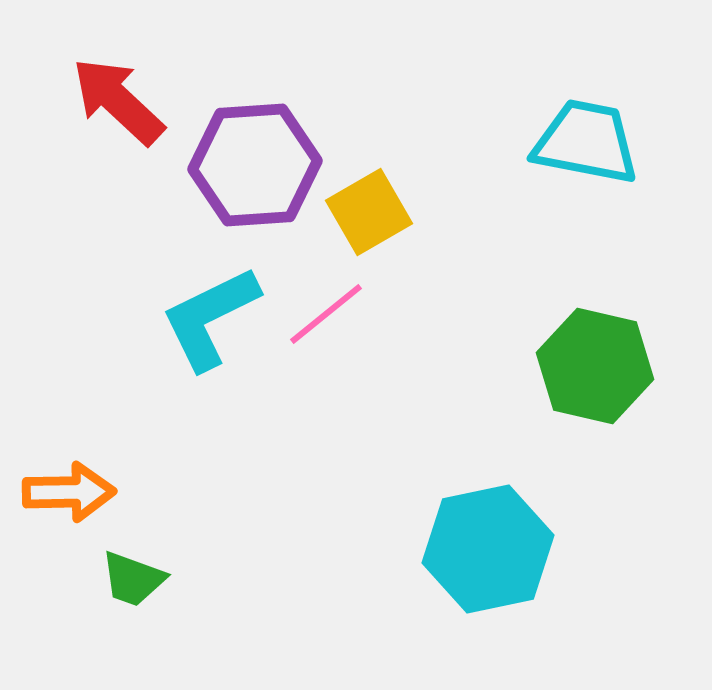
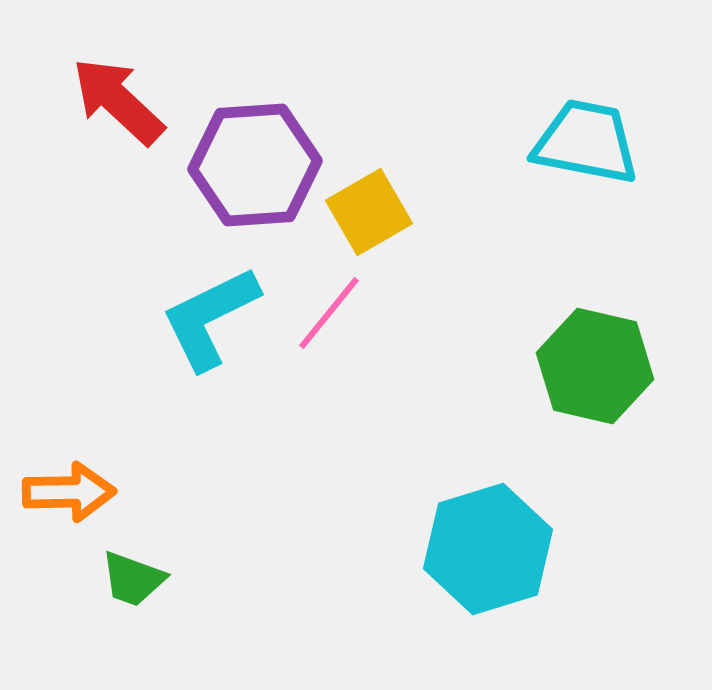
pink line: moved 3 px right, 1 px up; rotated 12 degrees counterclockwise
cyan hexagon: rotated 5 degrees counterclockwise
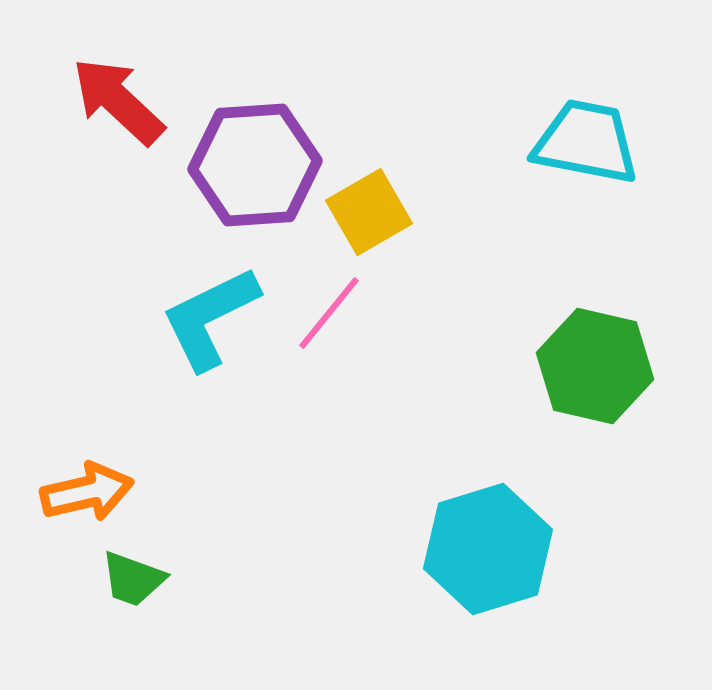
orange arrow: moved 18 px right; rotated 12 degrees counterclockwise
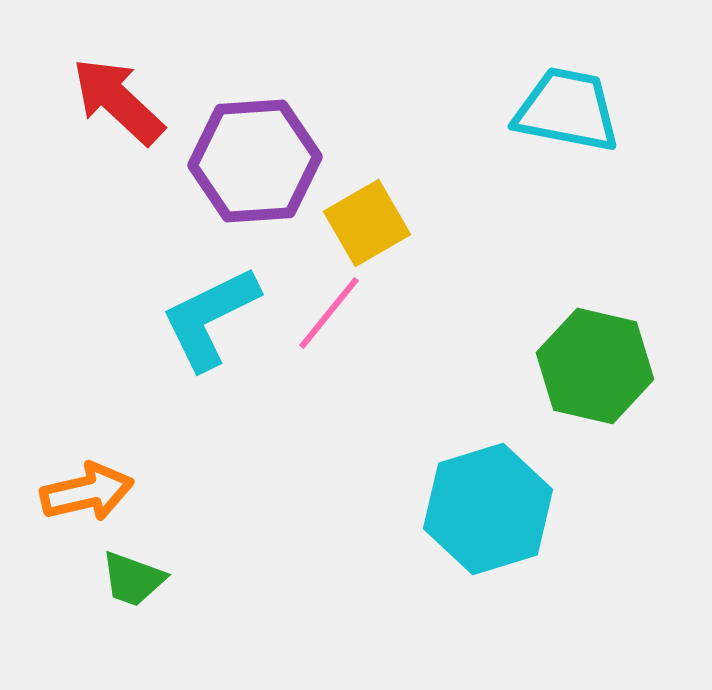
cyan trapezoid: moved 19 px left, 32 px up
purple hexagon: moved 4 px up
yellow square: moved 2 px left, 11 px down
cyan hexagon: moved 40 px up
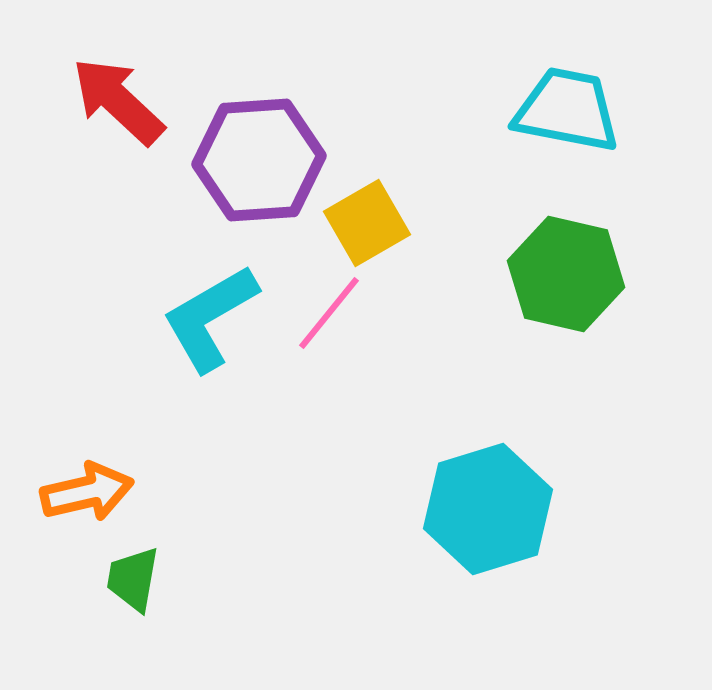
purple hexagon: moved 4 px right, 1 px up
cyan L-shape: rotated 4 degrees counterclockwise
green hexagon: moved 29 px left, 92 px up
green trapezoid: rotated 80 degrees clockwise
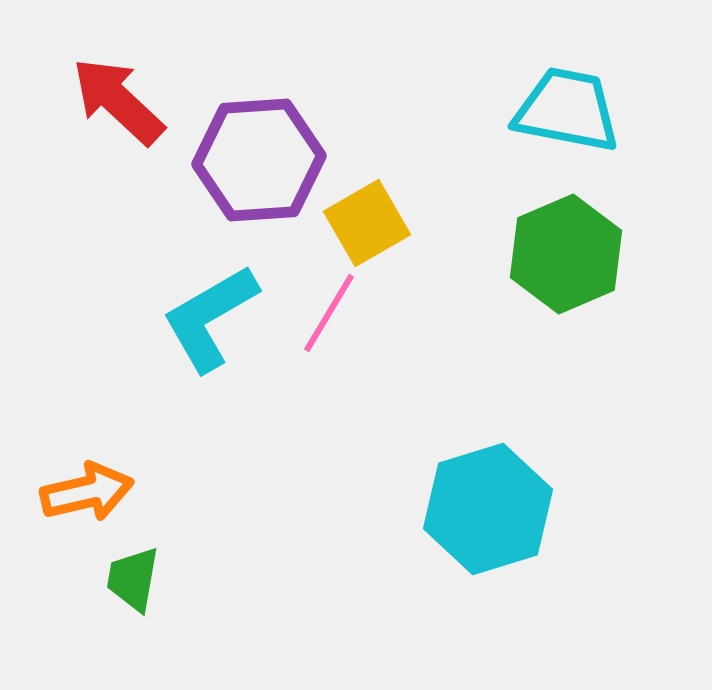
green hexagon: moved 20 px up; rotated 24 degrees clockwise
pink line: rotated 8 degrees counterclockwise
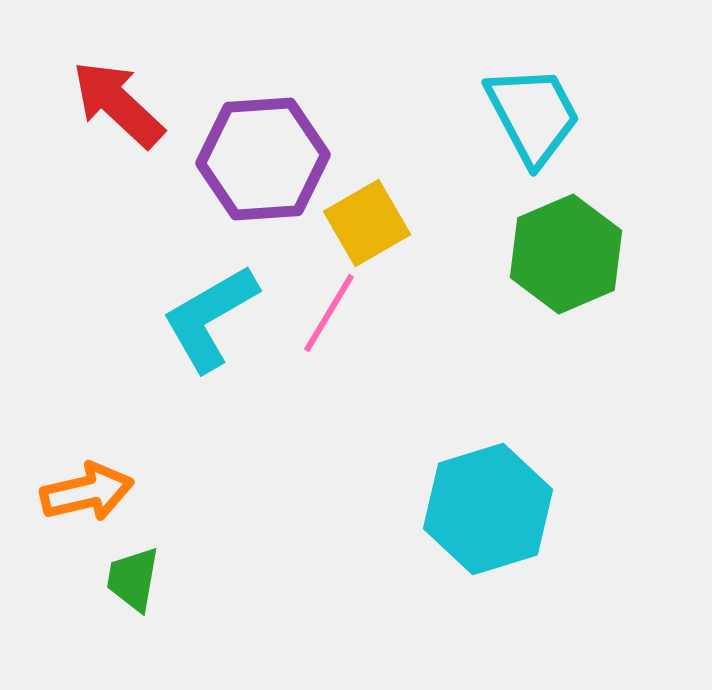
red arrow: moved 3 px down
cyan trapezoid: moved 34 px left, 5 px down; rotated 51 degrees clockwise
purple hexagon: moved 4 px right, 1 px up
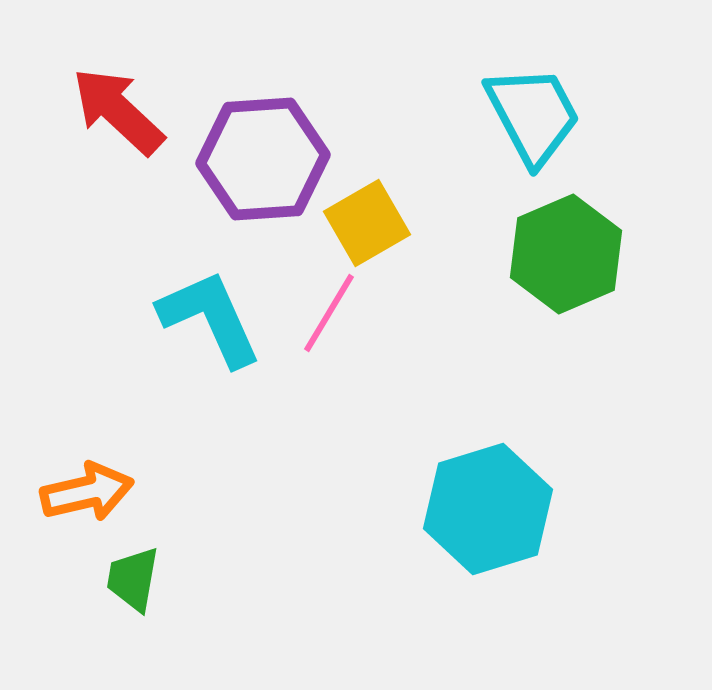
red arrow: moved 7 px down
cyan L-shape: rotated 96 degrees clockwise
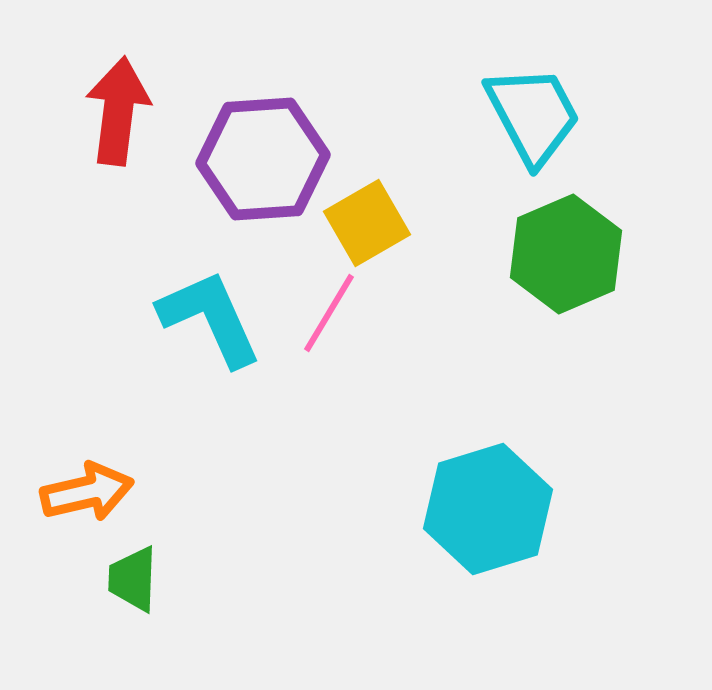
red arrow: rotated 54 degrees clockwise
green trapezoid: rotated 8 degrees counterclockwise
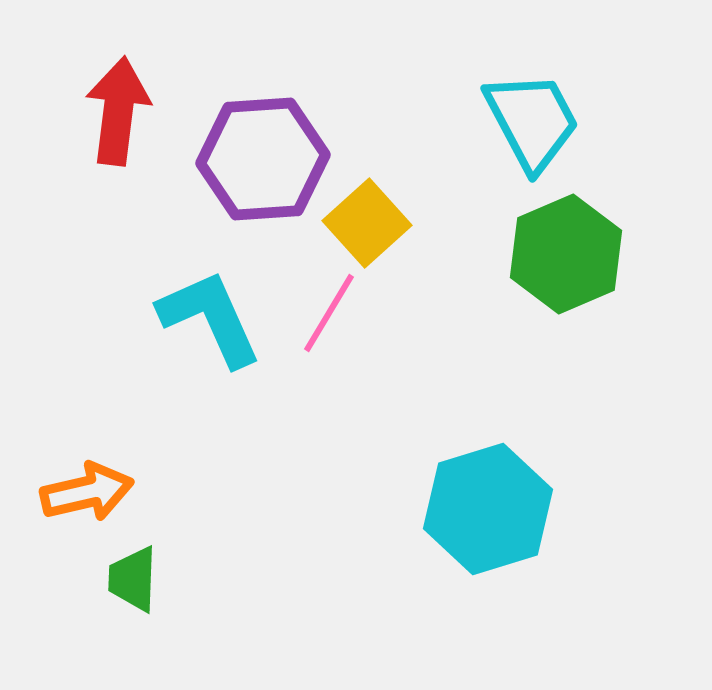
cyan trapezoid: moved 1 px left, 6 px down
yellow square: rotated 12 degrees counterclockwise
